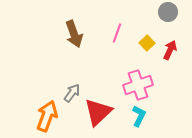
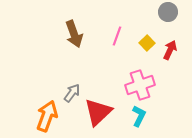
pink line: moved 3 px down
pink cross: moved 2 px right
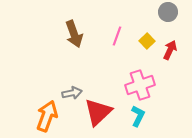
yellow square: moved 2 px up
gray arrow: rotated 42 degrees clockwise
cyan L-shape: moved 1 px left
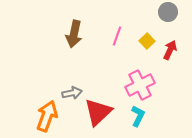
brown arrow: rotated 32 degrees clockwise
pink cross: rotated 8 degrees counterclockwise
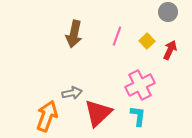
red triangle: moved 1 px down
cyan L-shape: rotated 20 degrees counterclockwise
